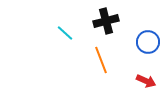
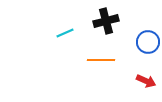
cyan line: rotated 66 degrees counterclockwise
orange line: rotated 68 degrees counterclockwise
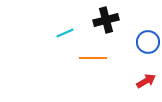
black cross: moved 1 px up
orange line: moved 8 px left, 2 px up
red arrow: rotated 54 degrees counterclockwise
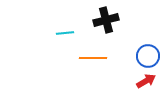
cyan line: rotated 18 degrees clockwise
blue circle: moved 14 px down
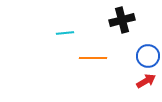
black cross: moved 16 px right
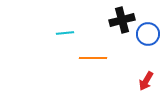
blue circle: moved 22 px up
red arrow: rotated 150 degrees clockwise
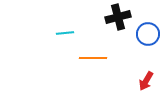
black cross: moved 4 px left, 3 px up
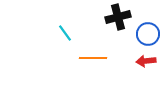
cyan line: rotated 60 degrees clockwise
red arrow: moved 20 px up; rotated 54 degrees clockwise
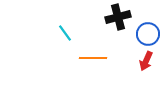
red arrow: rotated 60 degrees counterclockwise
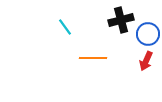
black cross: moved 3 px right, 3 px down
cyan line: moved 6 px up
